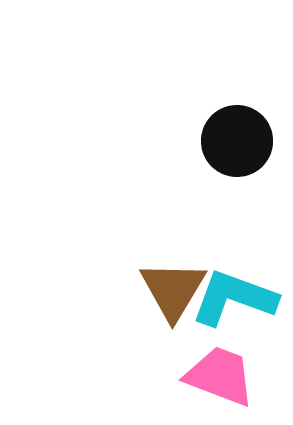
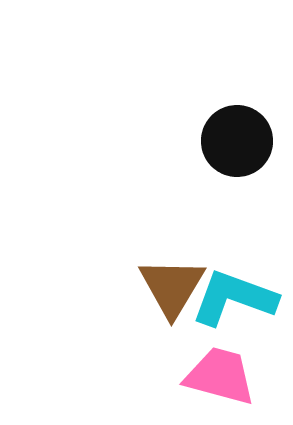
brown triangle: moved 1 px left, 3 px up
pink trapezoid: rotated 6 degrees counterclockwise
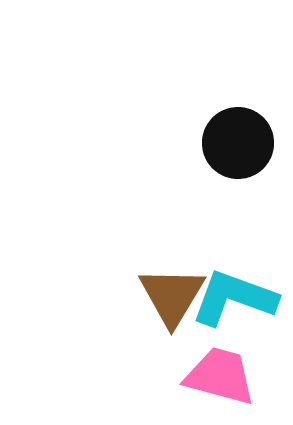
black circle: moved 1 px right, 2 px down
brown triangle: moved 9 px down
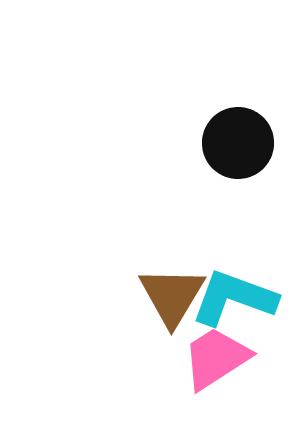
pink trapezoid: moved 4 px left, 18 px up; rotated 48 degrees counterclockwise
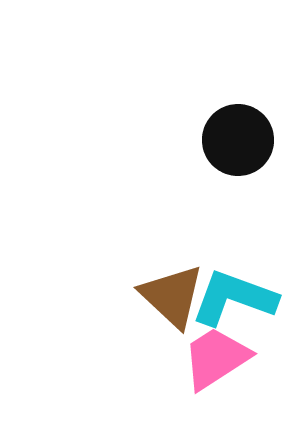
black circle: moved 3 px up
brown triangle: rotated 18 degrees counterclockwise
